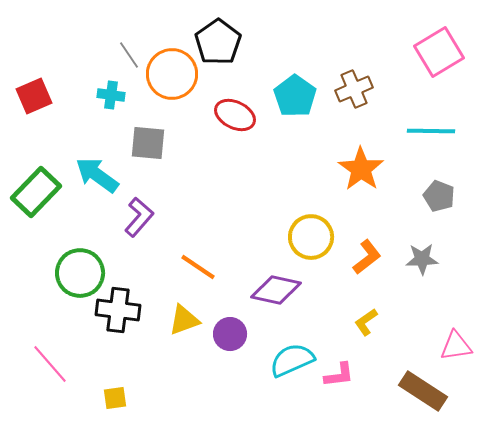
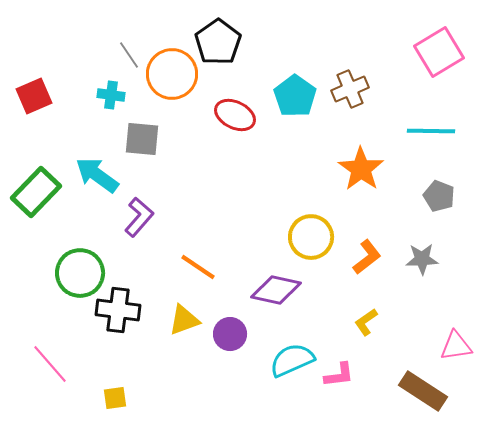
brown cross: moved 4 px left
gray square: moved 6 px left, 4 px up
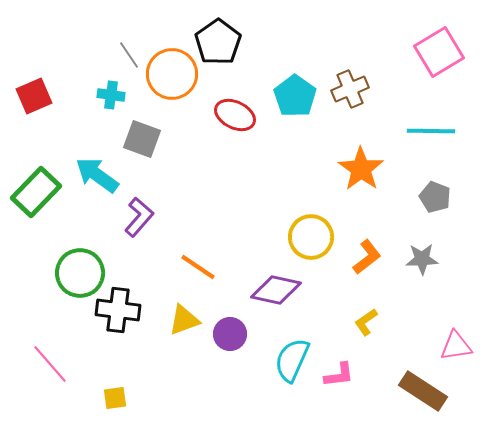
gray square: rotated 15 degrees clockwise
gray pentagon: moved 4 px left, 1 px down
cyan semicircle: rotated 42 degrees counterclockwise
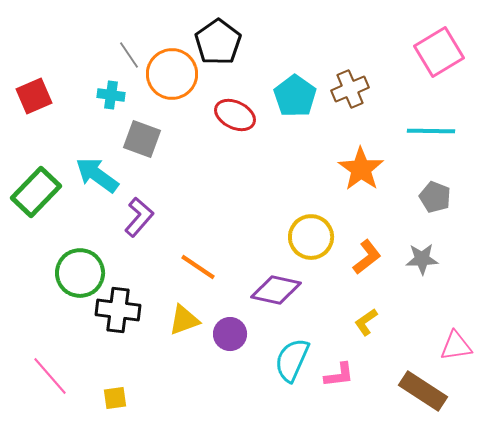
pink line: moved 12 px down
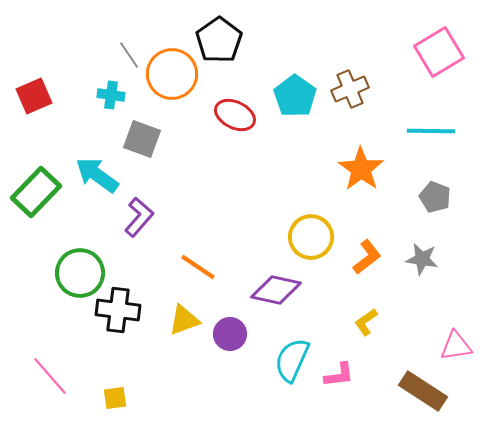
black pentagon: moved 1 px right, 2 px up
gray star: rotated 12 degrees clockwise
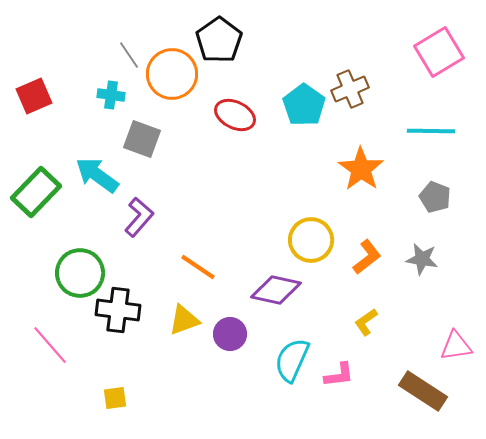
cyan pentagon: moved 9 px right, 9 px down
yellow circle: moved 3 px down
pink line: moved 31 px up
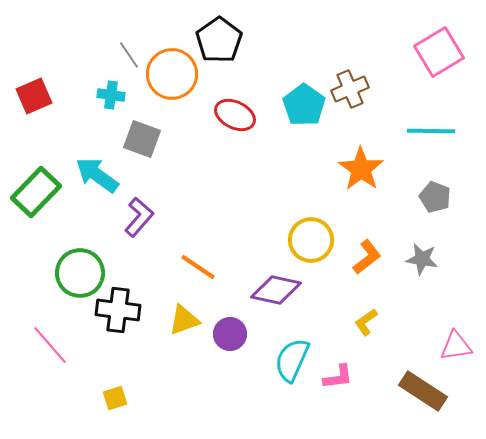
pink L-shape: moved 1 px left, 2 px down
yellow square: rotated 10 degrees counterclockwise
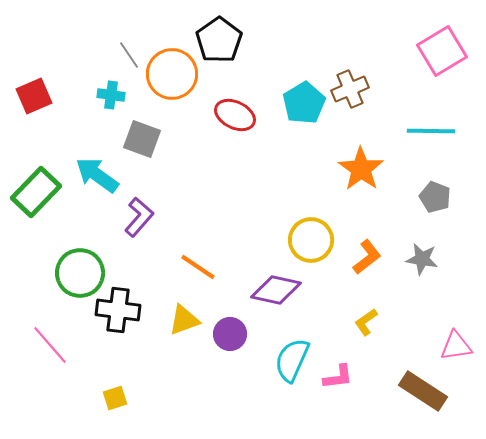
pink square: moved 3 px right, 1 px up
cyan pentagon: moved 2 px up; rotated 6 degrees clockwise
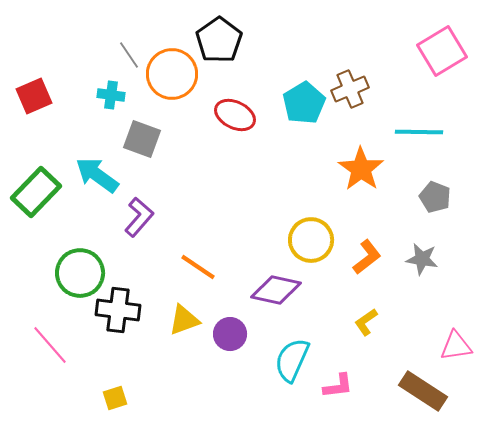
cyan line: moved 12 px left, 1 px down
pink L-shape: moved 9 px down
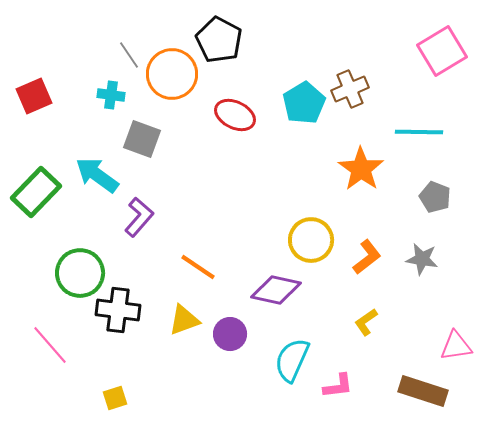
black pentagon: rotated 9 degrees counterclockwise
brown rectangle: rotated 15 degrees counterclockwise
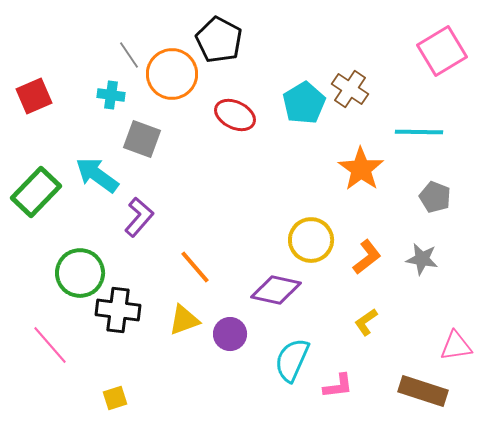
brown cross: rotated 33 degrees counterclockwise
orange line: moved 3 px left; rotated 15 degrees clockwise
